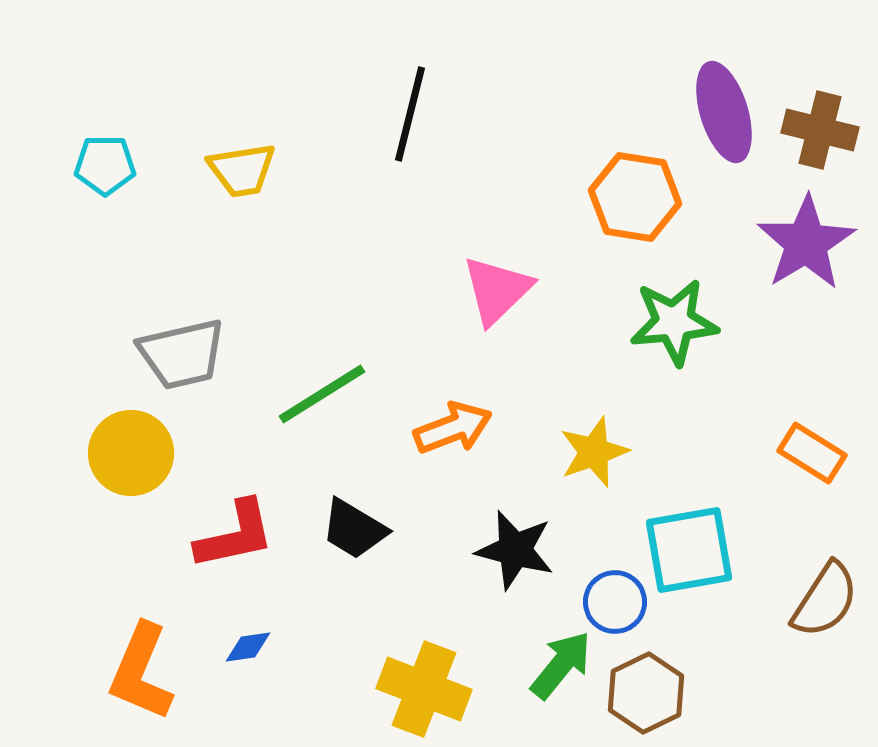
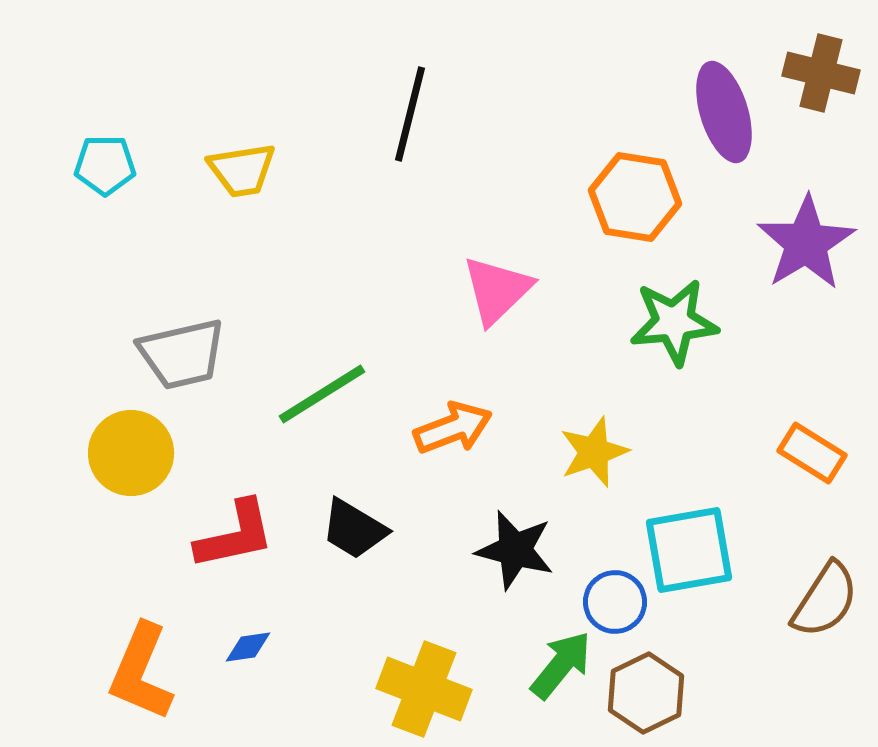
brown cross: moved 1 px right, 57 px up
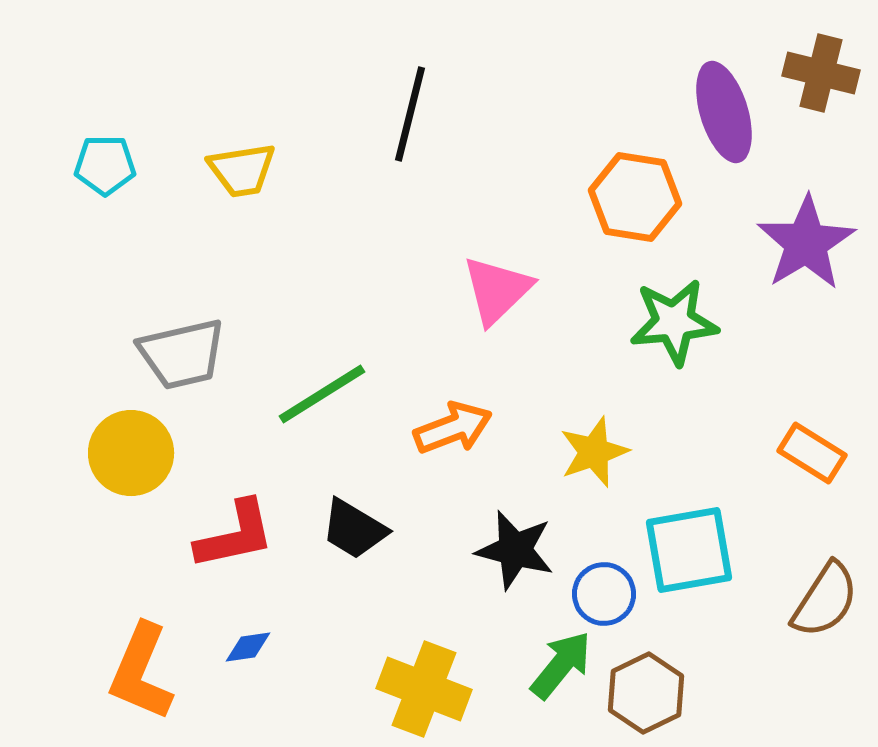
blue circle: moved 11 px left, 8 px up
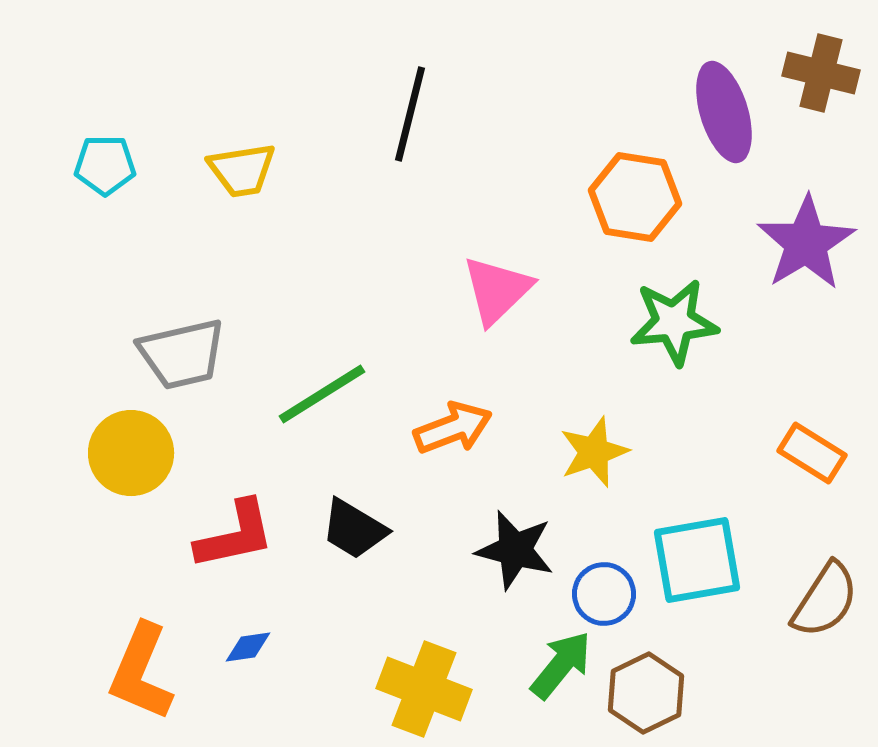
cyan square: moved 8 px right, 10 px down
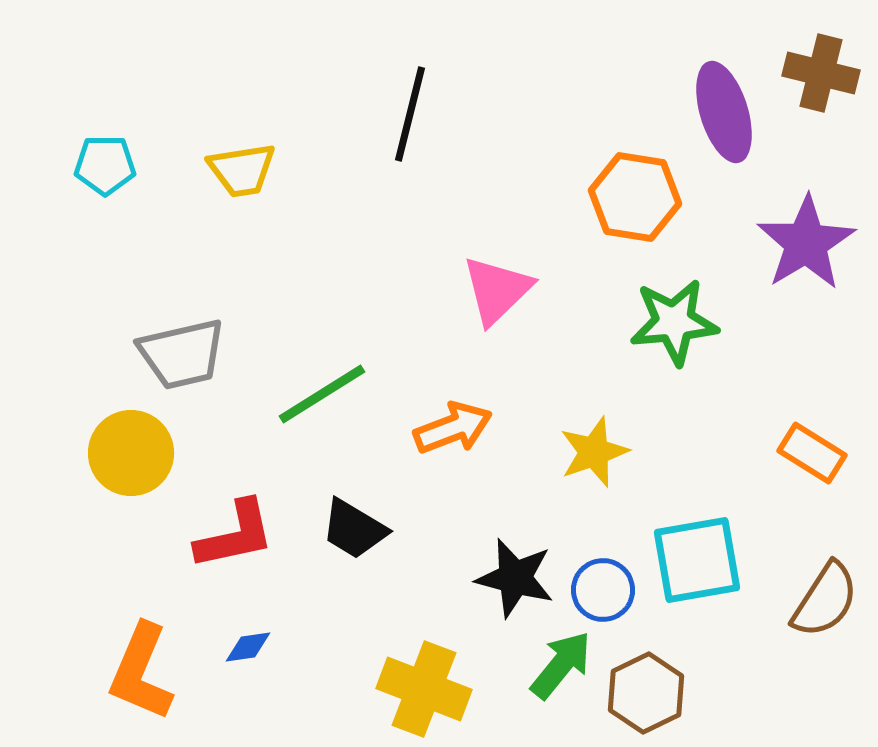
black star: moved 28 px down
blue circle: moved 1 px left, 4 px up
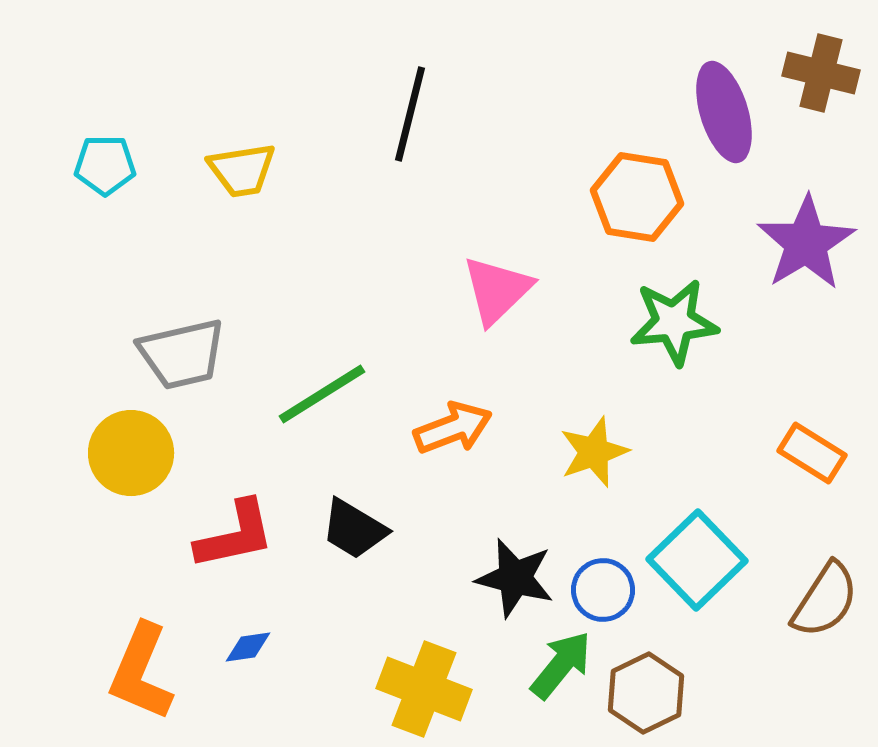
orange hexagon: moved 2 px right
cyan square: rotated 34 degrees counterclockwise
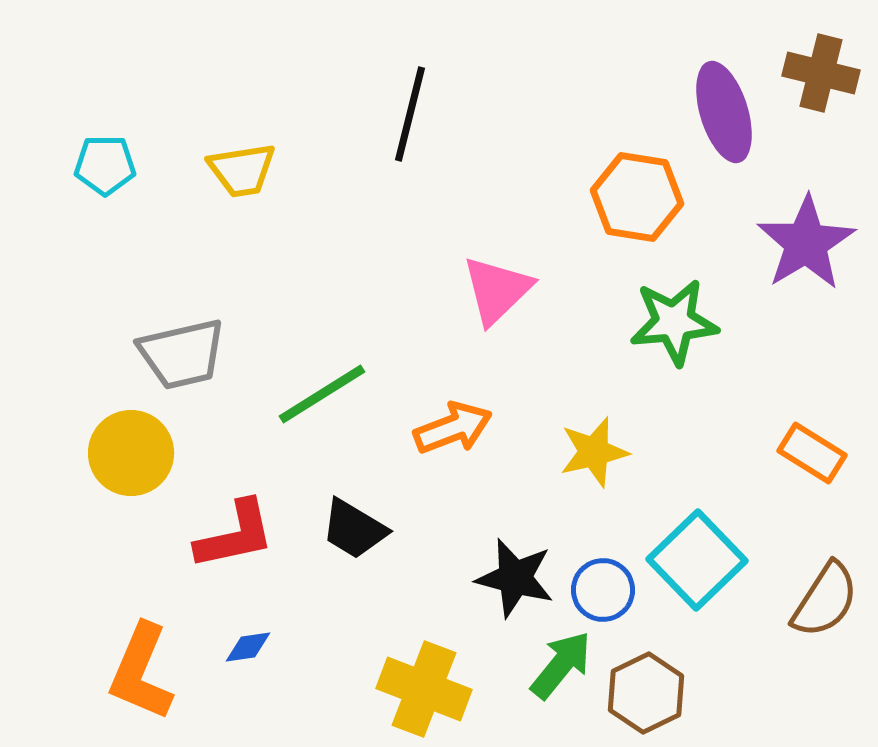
yellow star: rotated 6 degrees clockwise
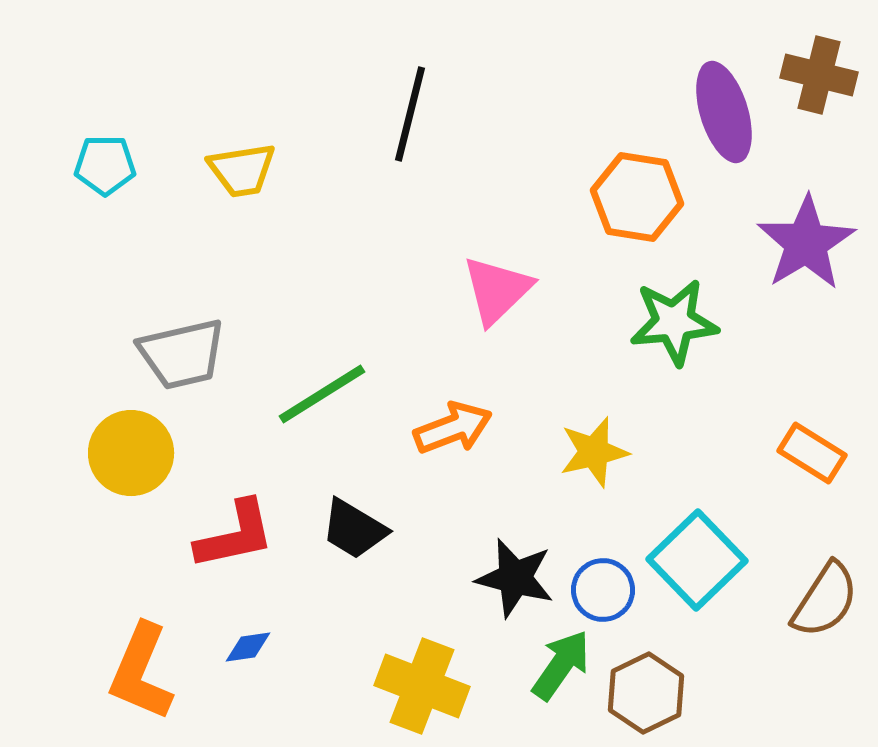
brown cross: moved 2 px left, 2 px down
green arrow: rotated 4 degrees counterclockwise
yellow cross: moved 2 px left, 3 px up
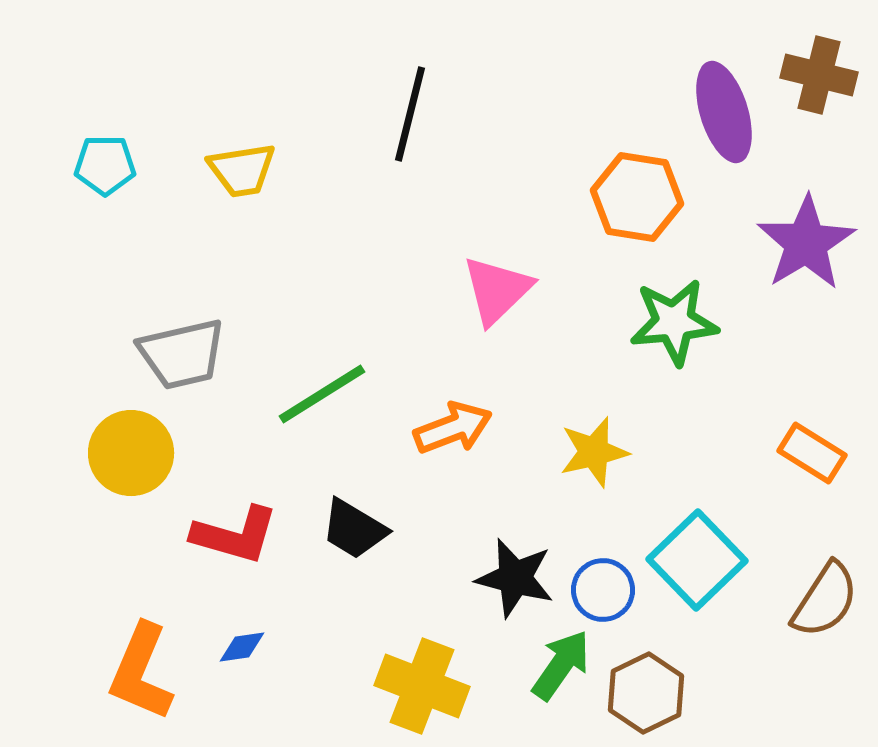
red L-shape: rotated 28 degrees clockwise
blue diamond: moved 6 px left
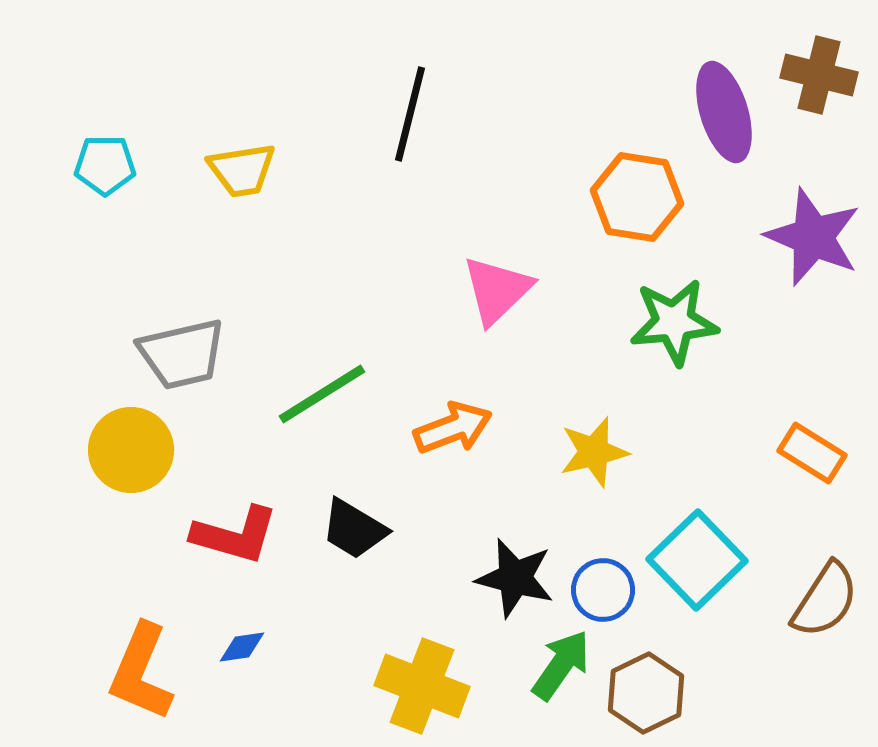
purple star: moved 7 px right, 6 px up; rotated 18 degrees counterclockwise
yellow circle: moved 3 px up
